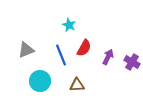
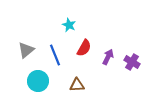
gray triangle: rotated 18 degrees counterclockwise
blue line: moved 6 px left
cyan circle: moved 2 px left
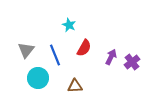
gray triangle: rotated 12 degrees counterclockwise
purple arrow: moved 3 px right
purple cross: rotated 21 degrees clockwise
cyan circle: moved 3 px up
brown triangle: moved 2 px left, 1 px down
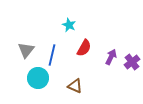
blue line: moved 3 px left; rotated 35 degrees clockwise
brown triangle: rotated 28 degrees clockwise
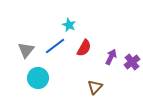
blue line: moved 3 px right, 9 px up; rotated 40 degrees clockwise
brown triangle: moved 20 px right, 1 px down; rotated 49 degrees clockwise
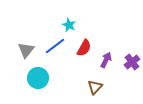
purple arrow: moved 5 px left, 3 px down
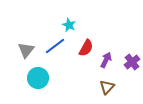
red semicircle: moved 2 px right
brown triangle: moved 12 px right
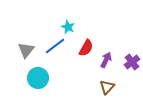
cyan star: moved 1 px left, 2 px down
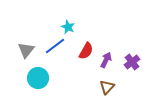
red semicircle: moved 3 px down
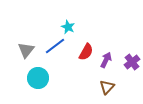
red semicircle: moved 1 px down
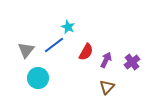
blue line: moved 1 px left, 1 px up
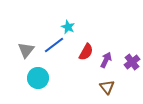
brown triangle: rotated 21 degrees counterclockwise
